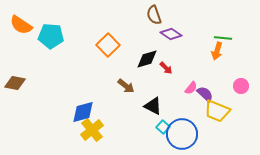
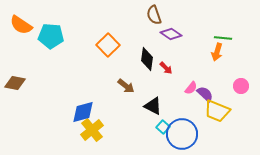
orange arrow: moved 1 px down
black diamond: rotated 65 degrees counterclockwise
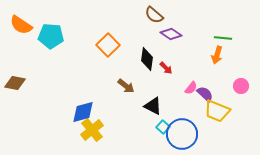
brown semicircle: rotated 30 degrees counterclockwise
orange arrow: moved 3 px down
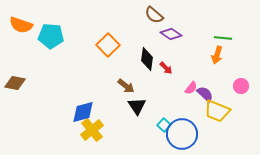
orange semicircle: rotated 15 degrees counterclockwise
black triangle: moved 16 px left; rotated 30 degrees clockwise
cyan square: moved 1 px right, 2 px up
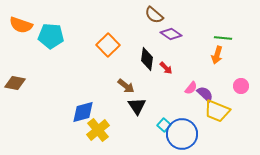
yellow cross: moved 6 px right
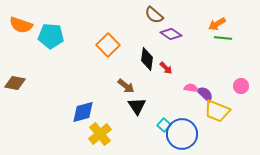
orange arrow: moved 31 px up; rotated 42 degrees clockwise
pink semicircle: rotated 120 degrees counterclockwise
yellow cross: moved 2 px right, 4 px down
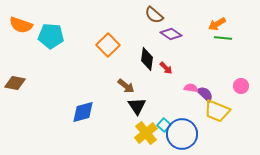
yellow cross: moved 46 px right, 1 px up
